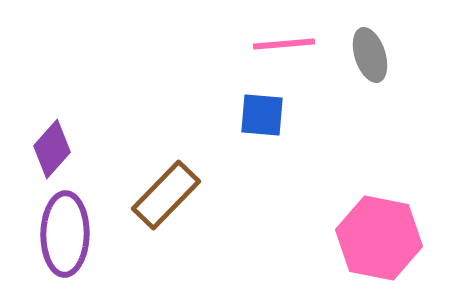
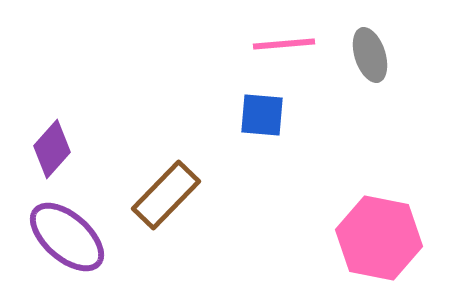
purple ellipse: moved 2 px right, 3 px down; rotated 50 degrees counterclockwise
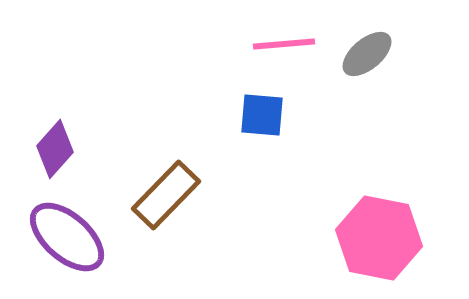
gray ellipse: moved 3 px left, 1 px up; rotated 68 degrees clockwise
purple diamond: moved 3 px right
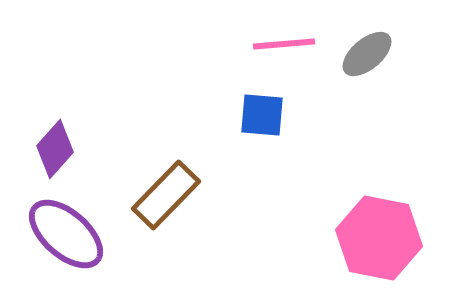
purple ellipse: moved 1 px left, 3 px up
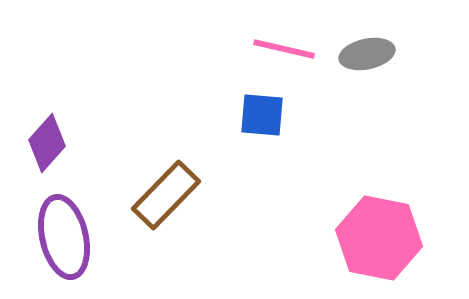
pink line: moved 5 px down; rotated 18 degrees clockwise
gray ellipse: rotated 28 degrees clockwise
purple diamond: moved 8 px left, 6 px up
purple ellipse: moved 2 px left, 3 px down; rotated 36 degrees clockwise
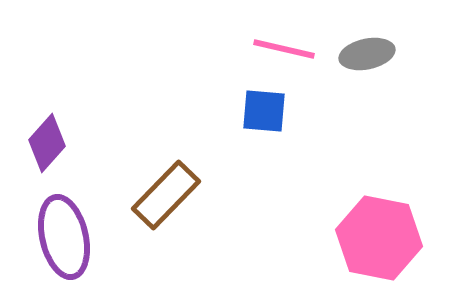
blue square: moved 2 px right, 4 px up
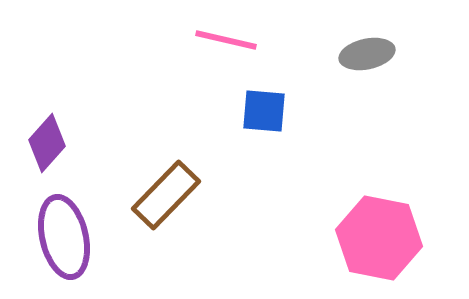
pink line: moved 58 px left, 9 px up
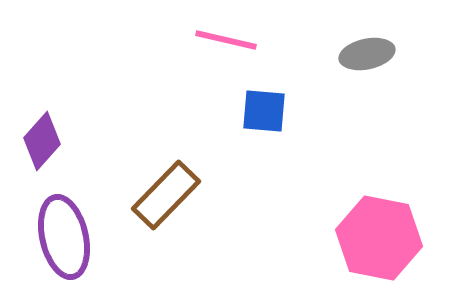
purple diamond: moved 5 px left, 2 px up
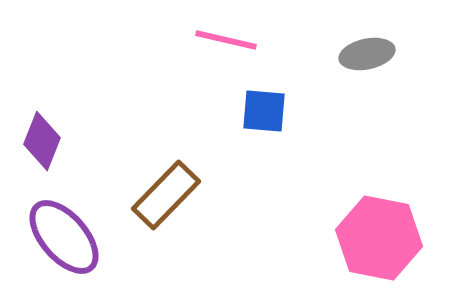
purple diamond: rotated 20 degrees counterclockwise
purple ellipse: rotated 28 degrees counterclockwise
